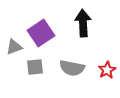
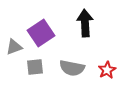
black arrow: moved 2 px right
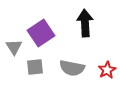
gray triangle: rotated 42 degrees counterclockwise
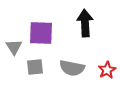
purple square: rotated 36 degrees clockwise
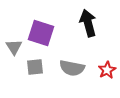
black arrow: moved 3 px right; rotated 12 degrees counterclockwise
purple square: rotated 16 degrees clockwise
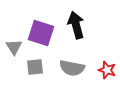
black arrow: moved 12 px left, 2 px down
red star: rotated 24 degrees counterclockwise
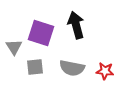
red star: moved 2 px left, 1 px down; rotated 12 degrees counterclockwise
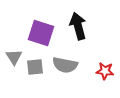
black arrow: moved 2 px right, 1 px down
gray triangle: moved 10 px down
gray semicircle: moved 7 px left, 3 px up
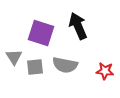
black arrow: rotated 8 degrees counterclockwise
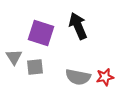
gray semicircle: moved 13 px right, 12 px down
red star: moved 6 px down; rotated 18 degrees counterclockwise
